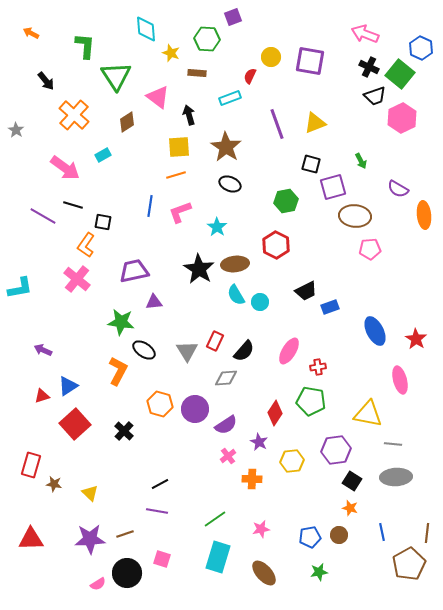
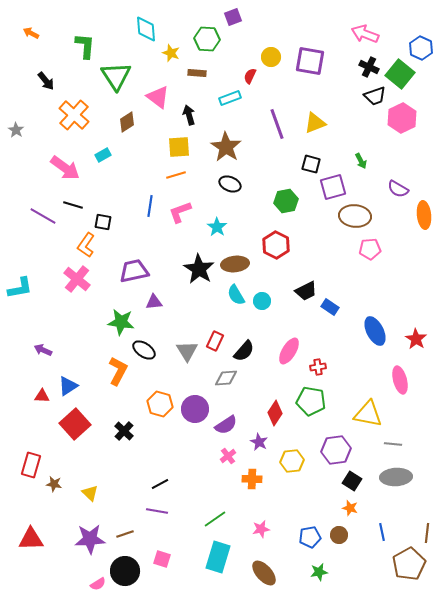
cyan circle at (260, 302): moved 2 px right, 1 px up
blue rectangle at (330, 307): rotated 54 degrees clockwise
red triangle at (42, 396): rotated 21 degrees clockwise
black circle at (127, 573): moved 2 px left, 2 px up
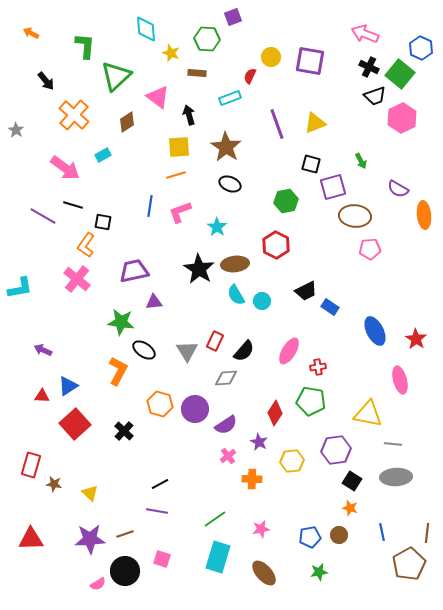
green triangle at (116, 76): rotated 20 degrees clockwise
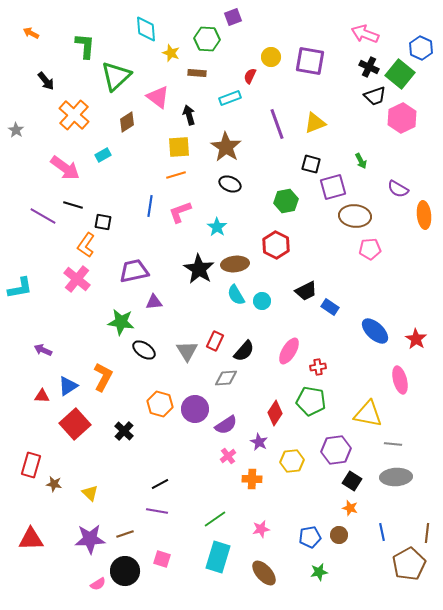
blue ellipse at (375, 331): rotated 20 degrees counterclockwise
orange L-shape at (118, 371): moved 15 px left, 6 px down
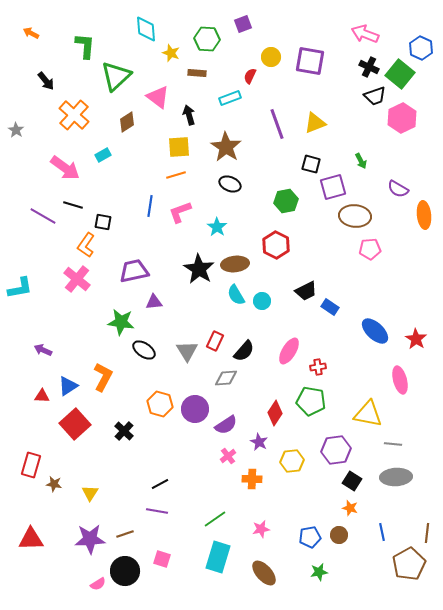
purple square at (233, 17): moved 10 px right, 7 px down
yellow triangle at (90, 493): rotated 18 degrees clockwise
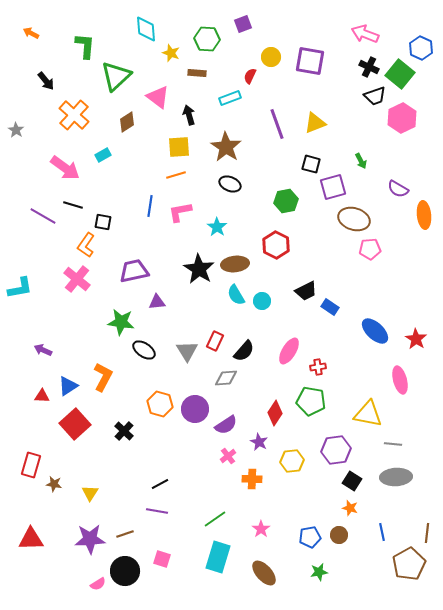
pink L-shape at (180, 212): rotated 10 degrees clockwise
brown ellipse at (355, 216): moved 1 px left, 3 px down; rotated 12 degrees clockwise
purple triangle at (154, 302): moved 3 px right
pink star at (261, 529): rotated 24 degrees counterclockwise
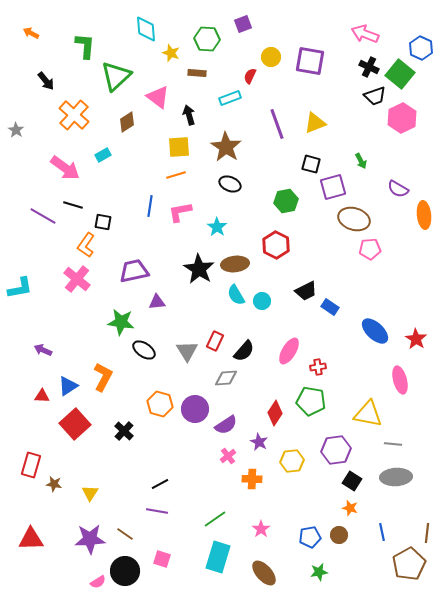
brown line at (125, 534): rotated 54 degrees clockwise
pink semicircle at (98, 584): moved 2 px up
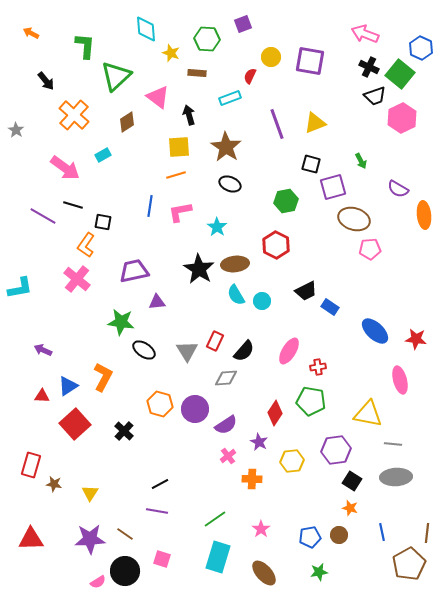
red star at (416, 339): rotated 25 degrees counterclockwise
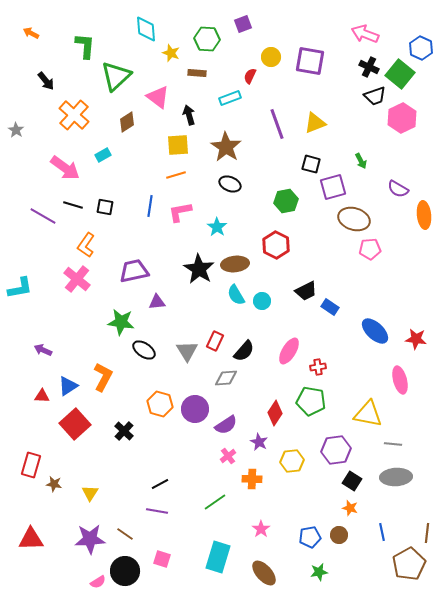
yellow square at (179, 147): moved 1 px left, 2 px up
black square at (103, 222): moved 2 px right, 15 px up
green line at (215, 519): moved 17 px up
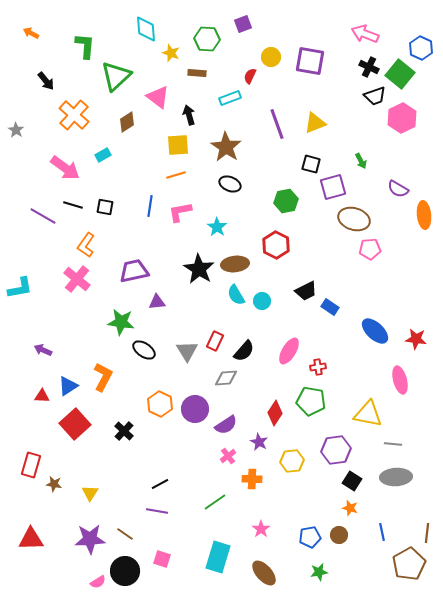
orange hexagon at (160, 404): rotated 10 degrees clockwise
